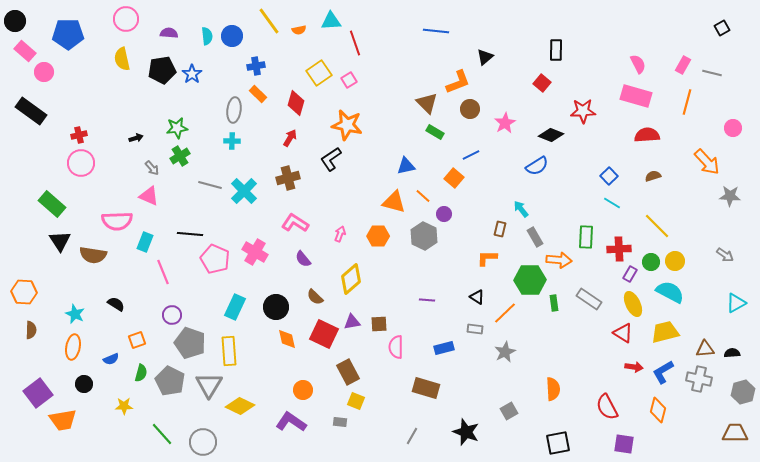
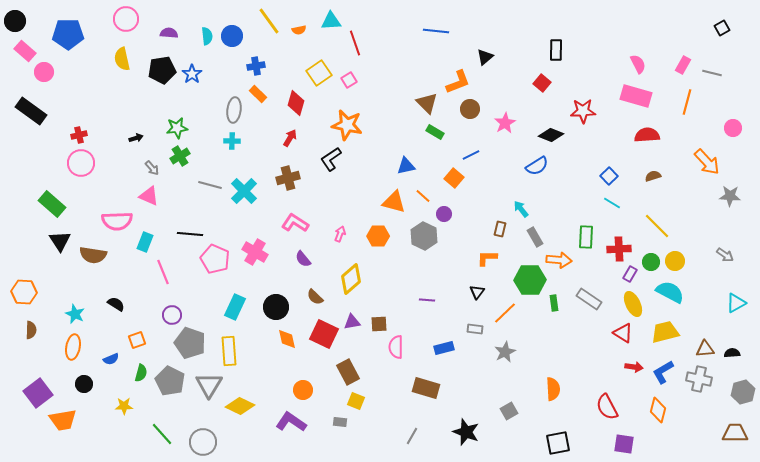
black triangle at (477, 297): moved 5 px up; rotated 35 degrees clockwise
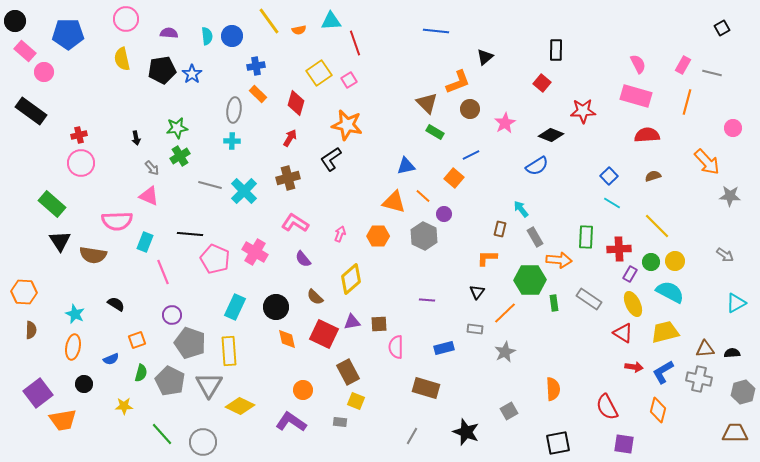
black arrow at (136, 138): rotated 96 degrees clockwise
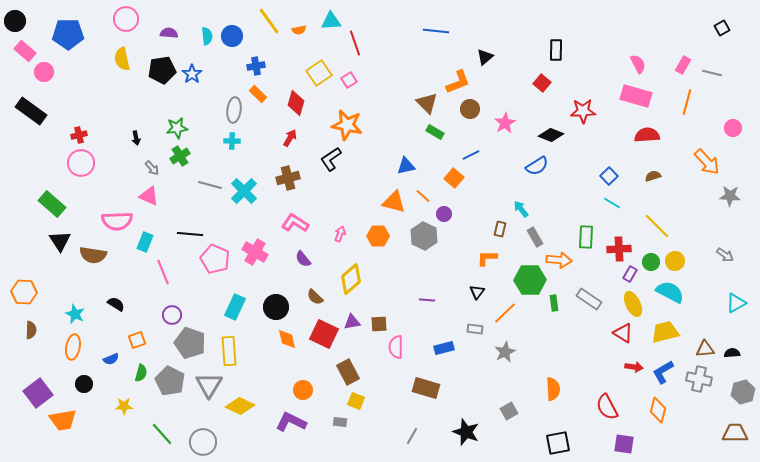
purple L-shape at (291, 422): rotated 8 degrees counterclockwise
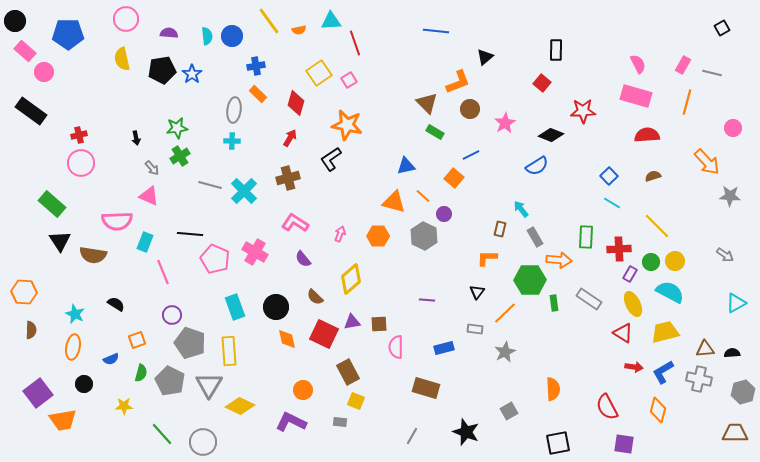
cyan rectangle at (235, 307): rotated 45 degrees counterclockwise
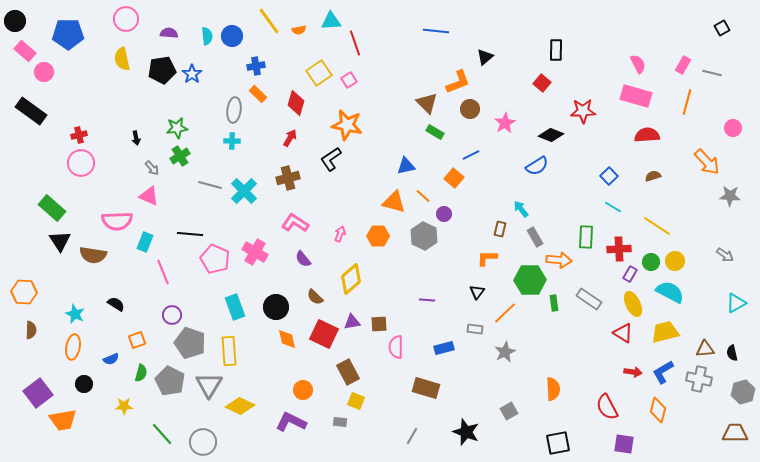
cyan line at (612, 203): moved 1 px right, 4 px down
green rectangle at (52, 204): moved 4 px down
yellow line at (657, 226): rotated 12 degrees counterclockwise
black semicircle at (732, 353): rotated 98 degrees counterclockwise
red arrow at (634, 367): moved 1 px left, 5 px down
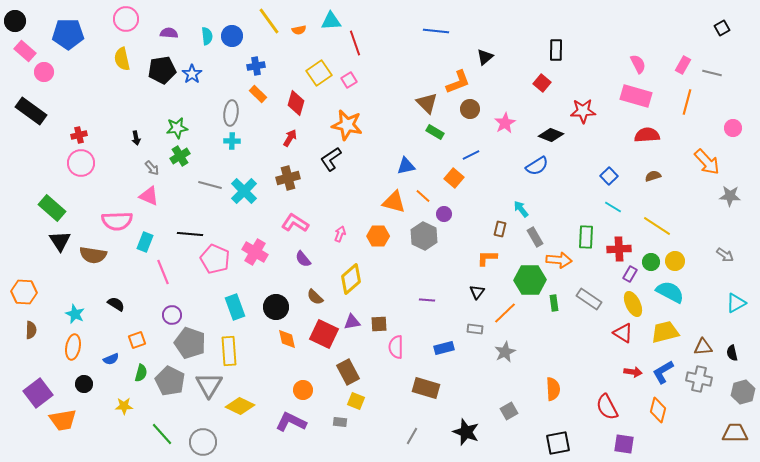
gray ellipse at (234, 110): moved 3 px left, 3 px down
brown triangle at (705, 349): moved 2 px left, 2 px up
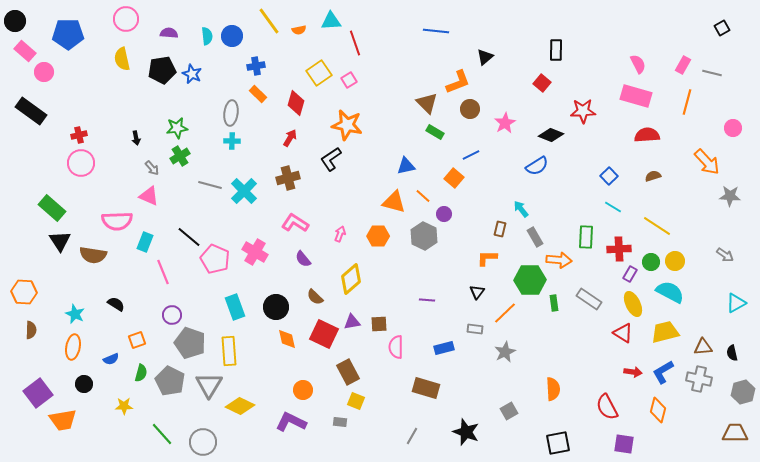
blue star at (192, 74): rotated 12 degrees counterclockwise
black line at (190, 234): moved 1 px left, 3 px down; rotated 35 degrees clockwise
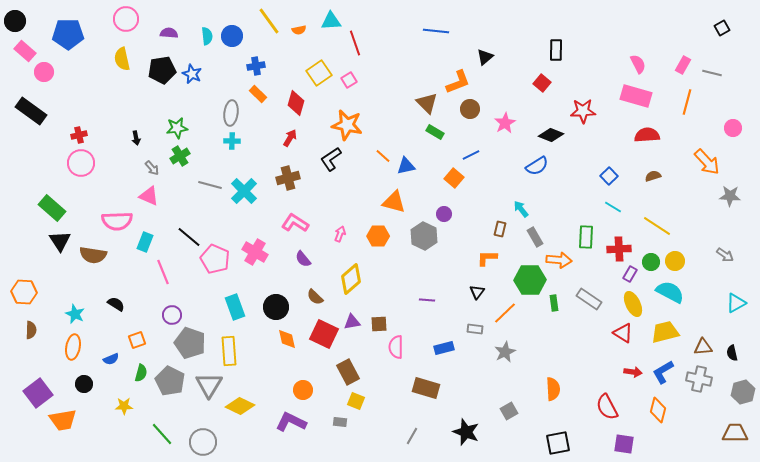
orange line at (423, 196): moved 40 px left, 40 px up
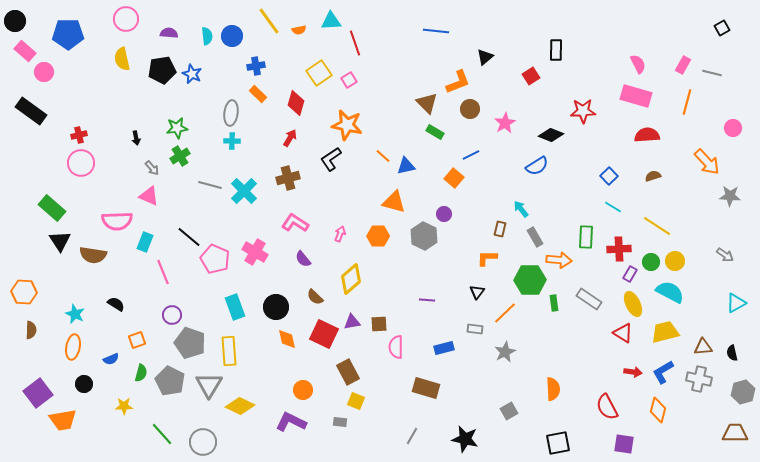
red square at (542, 83): moved 11 px left, 7 px up; rotated 18 degrees clockwise
black star at (466, 432): moved 1 px left, 7 px down; rotated 8 degrees counterclockwise
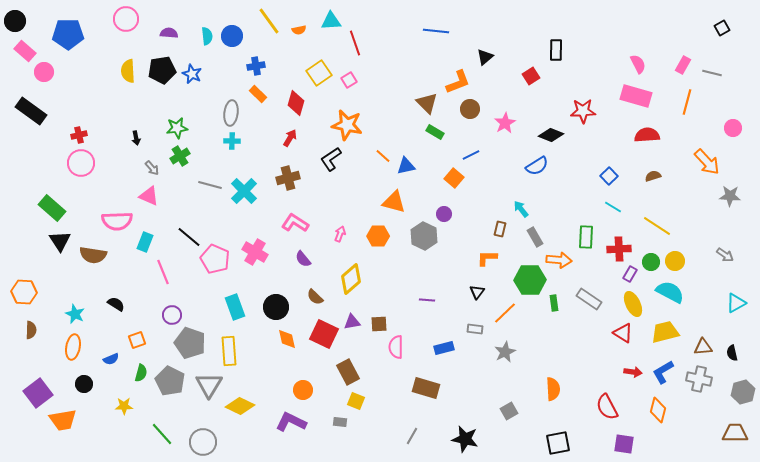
yellow semicircle at (122, 59): moved 6 px right, 12 px down; rotated 10 degrees clockwise
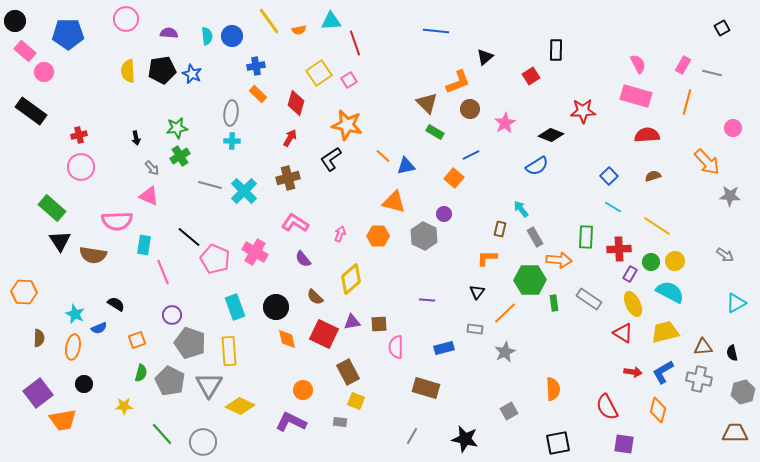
pink circle at (81, 163): moved 4 px down
cyan rectangle at (145, 242): moved 1 px left, 3 px down; rotated 12 degrees counterclockwise
brown semicircle at (31, 330): moved 8 px right, 8 px down
blue semicircle at (111, 359): moved 12 px left, 31 px up
